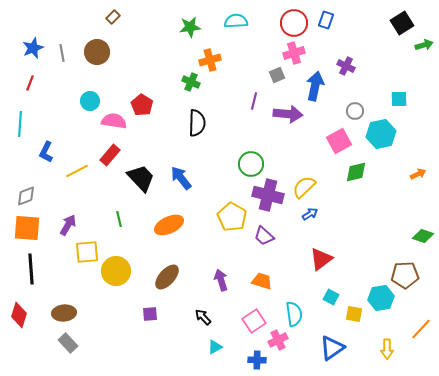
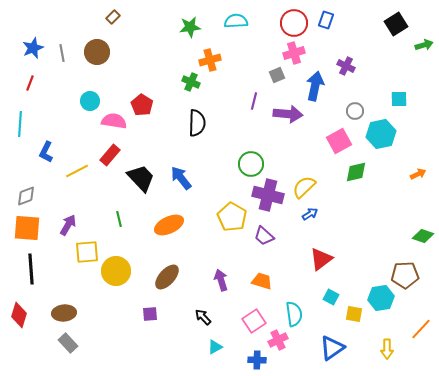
black square at (402, 23): moved 6 px left, 1 px down
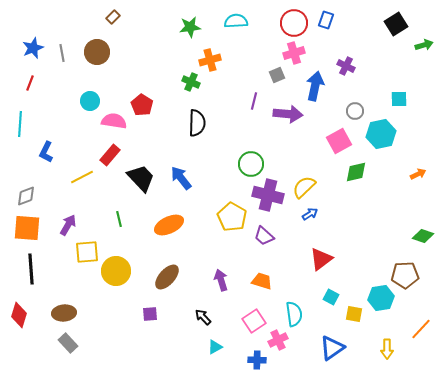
yellow line at (77, 171): moved 5 px right, 6 px down
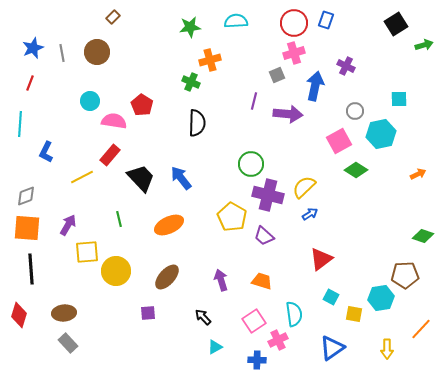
green diamond at (356, 172): moved 2 px up; rotated 45 degrees clockwise
purple square at (150, 314): moved 2 px left, 1 px up
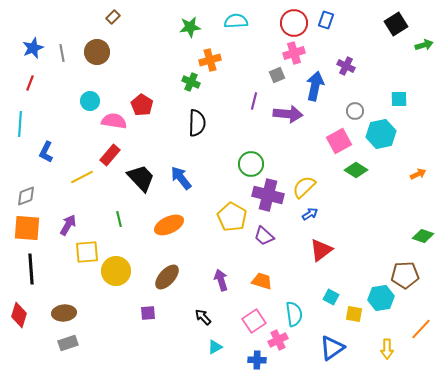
red triangle at (321, 259): moved 9 px up
gray rectangle at (68, 343): rotated 66 degrees counterclockwise
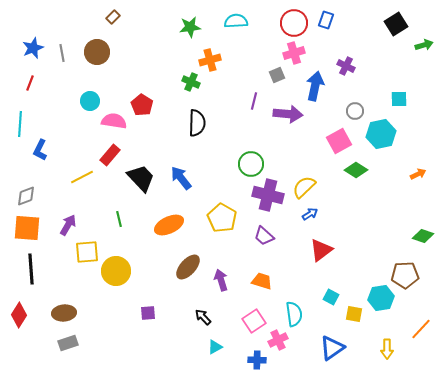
blue L-shape at (46, 152): moved 6 px left, 2 px up
yellow pentagon at (232, 217): moved 10 px left, 1 px down
brown ellipse at (167, 277): moved 21 px right, 10 px up
red diamond at (19, 315): rotated 15 degrees clockwise
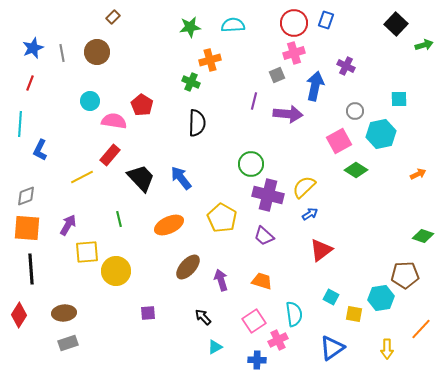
cyan semicircle at (236, 21): moved 3 px left, 4 px down
black square at (396, 24): rotated 15 degrees counterclockwise
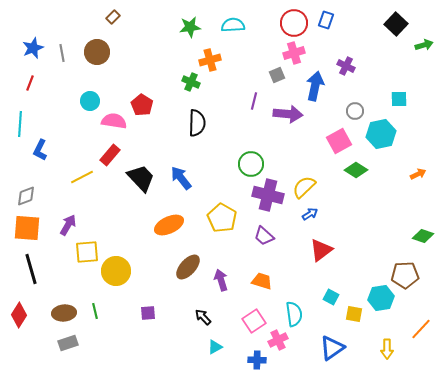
green line at (119, 219): moved 24 px left, 92 px down
black line at (31, 269): rotated 12 degrees counterclockwise
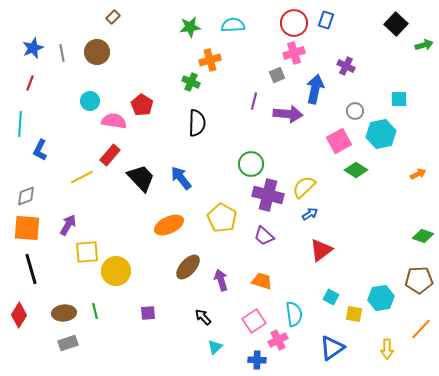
blue arrow at (315, 86): moved 3 px down
brown pentagon at (405, 275): moved 14 px right, 5 px down
cyan triangle at (215, 347): rotated 14 degrees counterclockwise
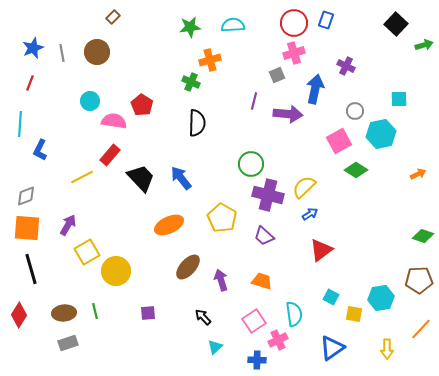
yellow square at (87, 252): rotated 25 degrees counterclockwise
